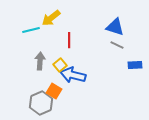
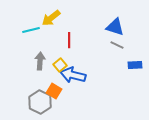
gray hexagon: moved 1 px left, 1 px up; rotated 10 degrees counterclockwise
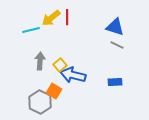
red line: moved 2 px left, 23 px up
blue rectangle: moved 20 px left, 17 px down
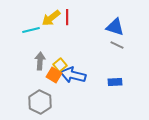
orange square: moved 16 px up
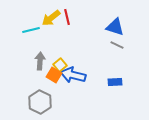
red line: rotated 14 degrees counterclockwise
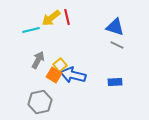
gray arrow: moved 2 px left, 1 px up; rotated 24 degrees clockwise
gray hexagon: rotated 20 degrees clockwise
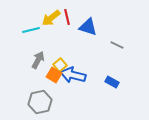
blue triangle: moved 27 px left
blue rectangle: moved 3 px left; rotated 32 degrees clockwise
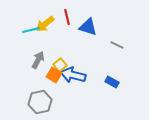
yellow arrow: moved 6 px left, 6 px down
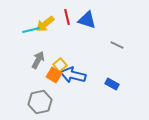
blue triangle: moved 1 px left, 7 px up
blue rectangle: moved 2 px down
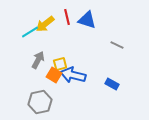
cyan line: moved 1 px left, 2 px down; rotated 18 degrees counterclockwise
yellow square: moved 1 px up; rotated 24 degrees clockwise
